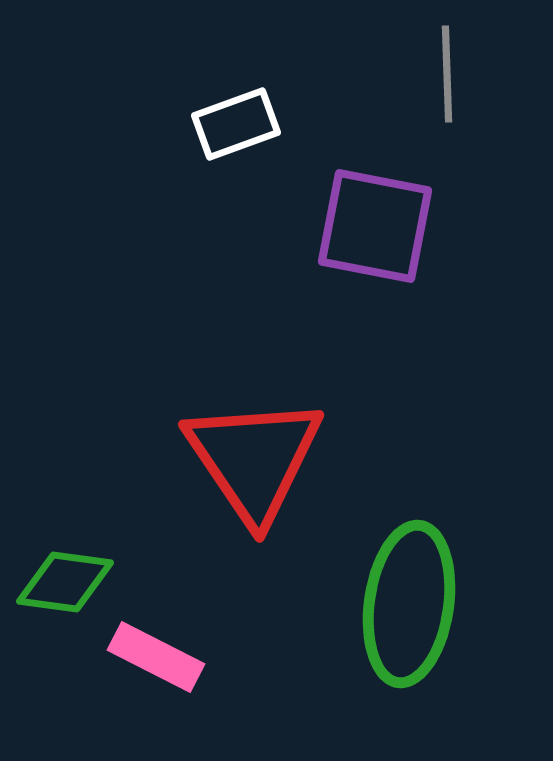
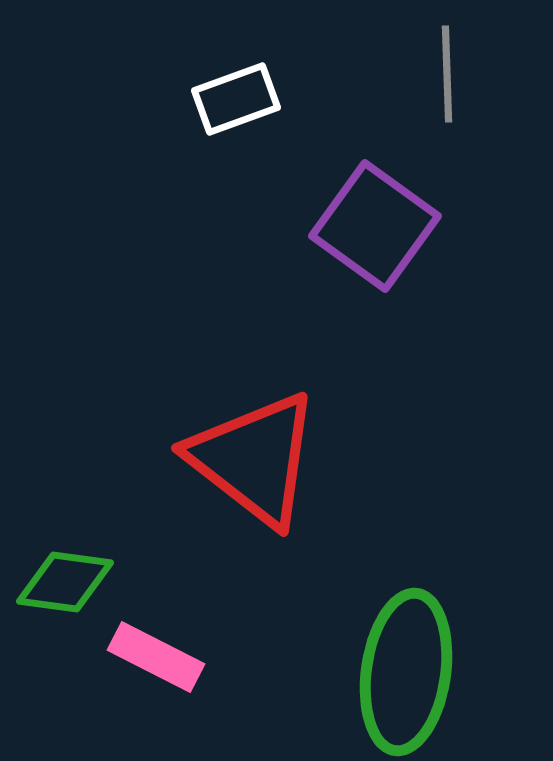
white rectangle: moved 25 px up
purple square: rotated 25 degrees clockwise
red triangle: rotated 18 degrees counterclockwise
green ellipse: moved 3 px left, 68 px down
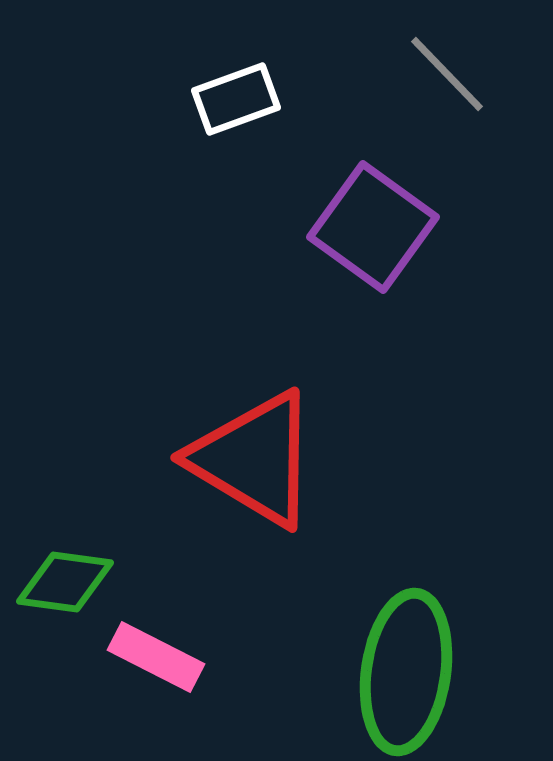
gray line: rotated 42 degrees counterclockwise
purple square: moved 2 px left, 1 px down
red triangle: rotated 7 degrees counterclockwise
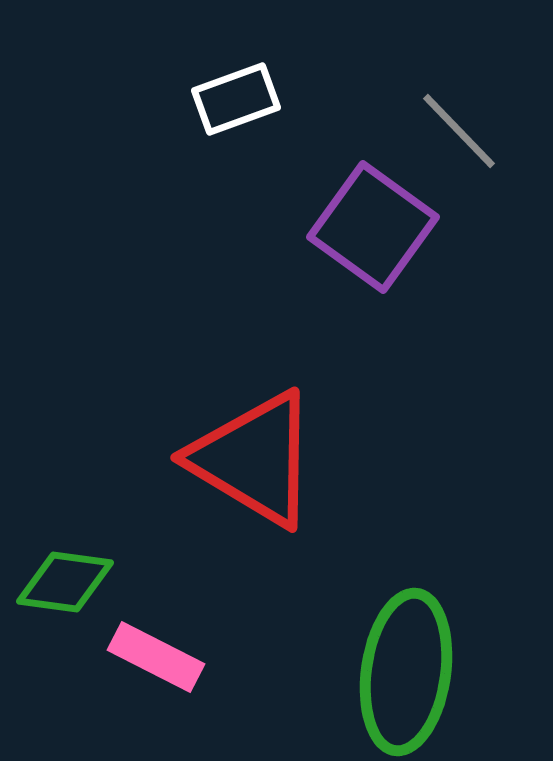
gray line: moved 12 px right, 57 px down
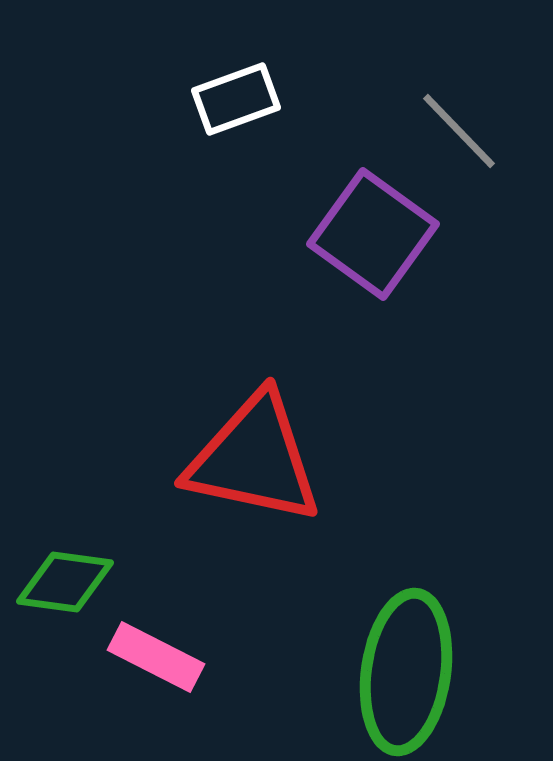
purple square: moved 7 px down
red triangle: rotated 19 degrees counterclockwise
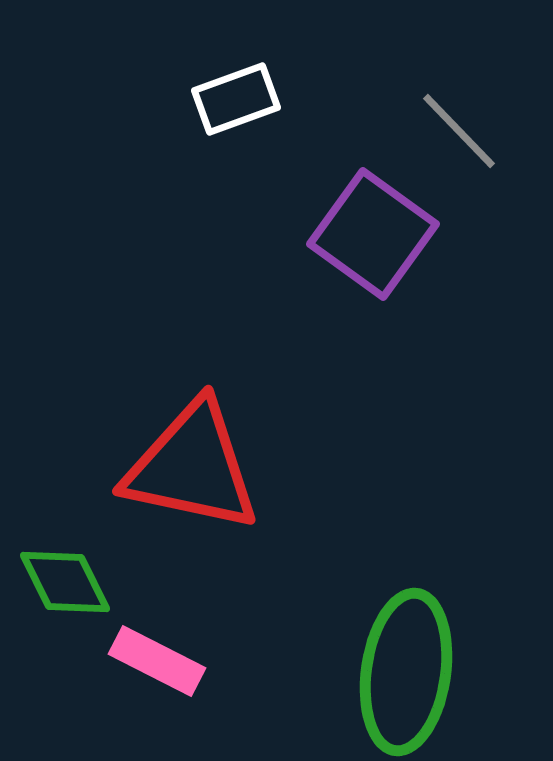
red triangle: moved 62 px left, 8 px down
green diamond: rotated 56 degrees clockwise
pink rectangle: moved 1 px right, 4 px down
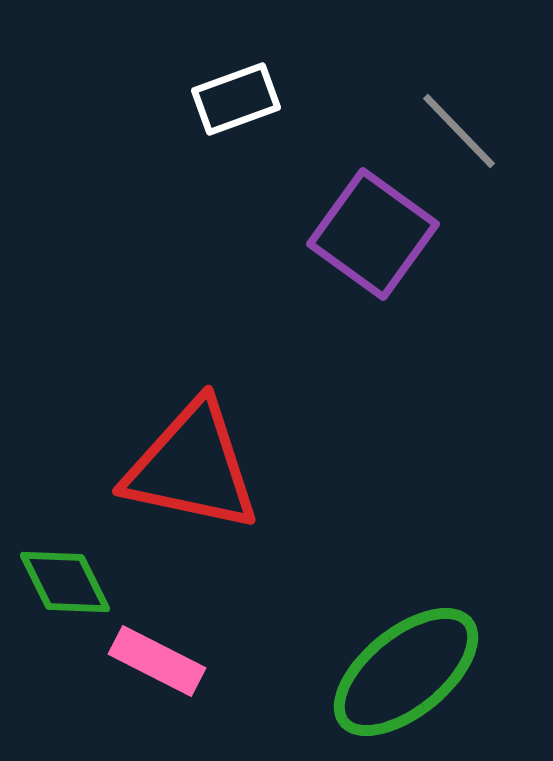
green ellipse: rotated 43 degrees clockwise
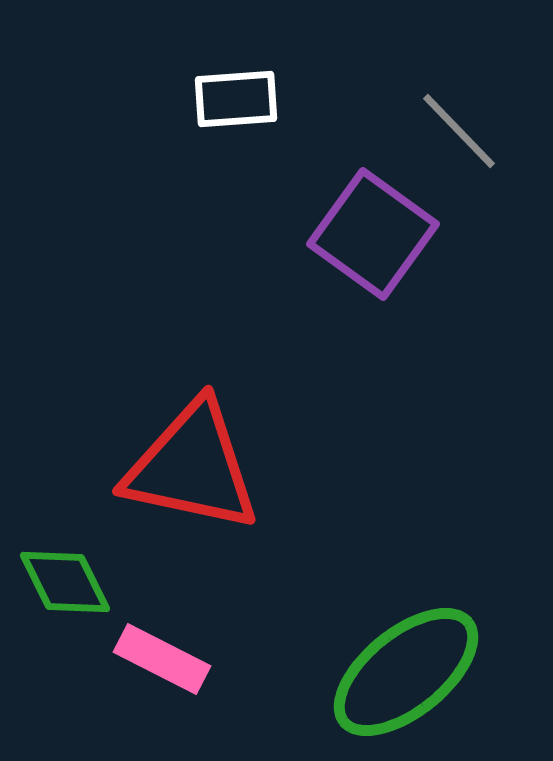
white rectangle: rotated 16 degrees clockwise
pink rectangle: moved 5 px right, 2 px up
